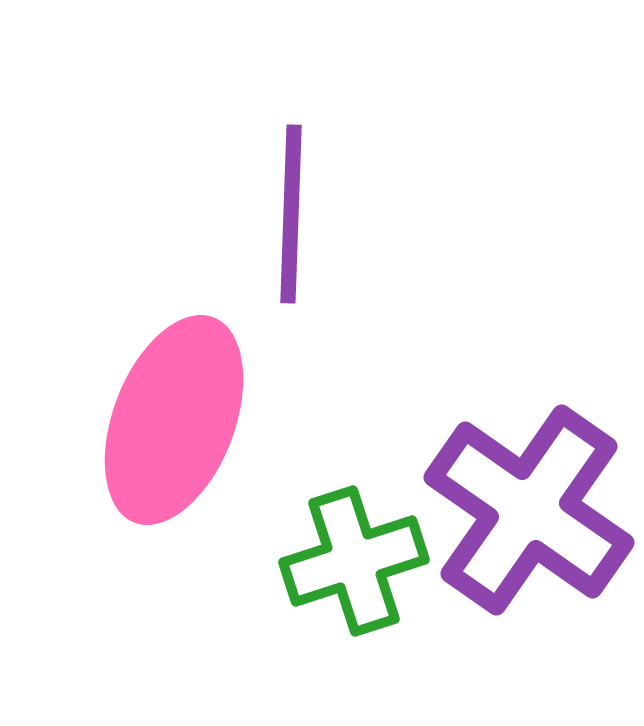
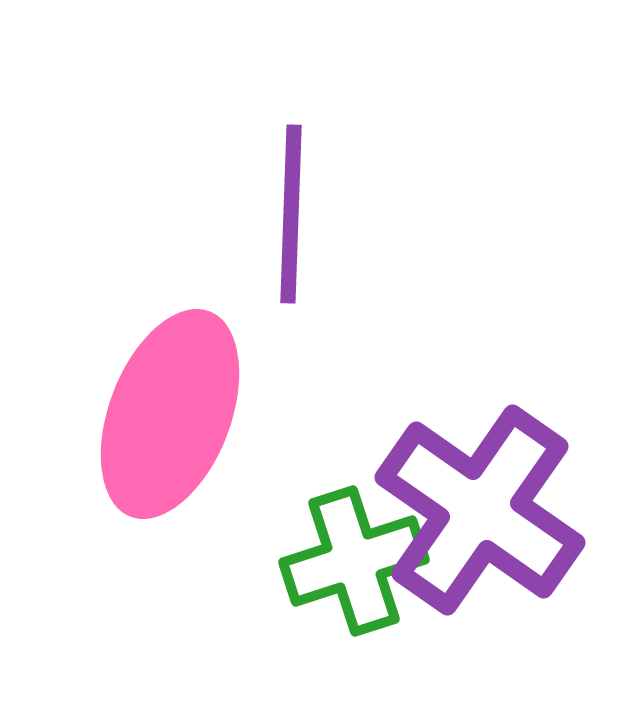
pink ellipse: moved 4 px left, 6 px up
purple cross: moved 49 px left
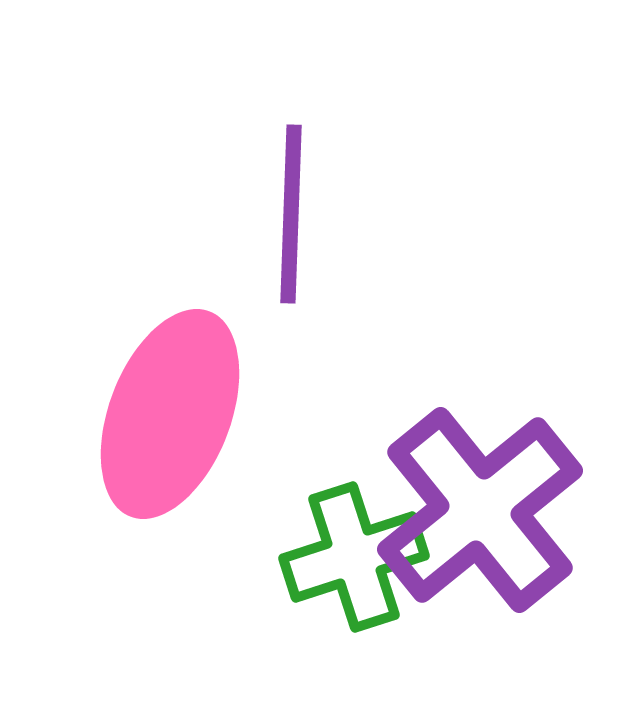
purple cross: rotated 16 degrees clockwise
green cross: moved 4 px up
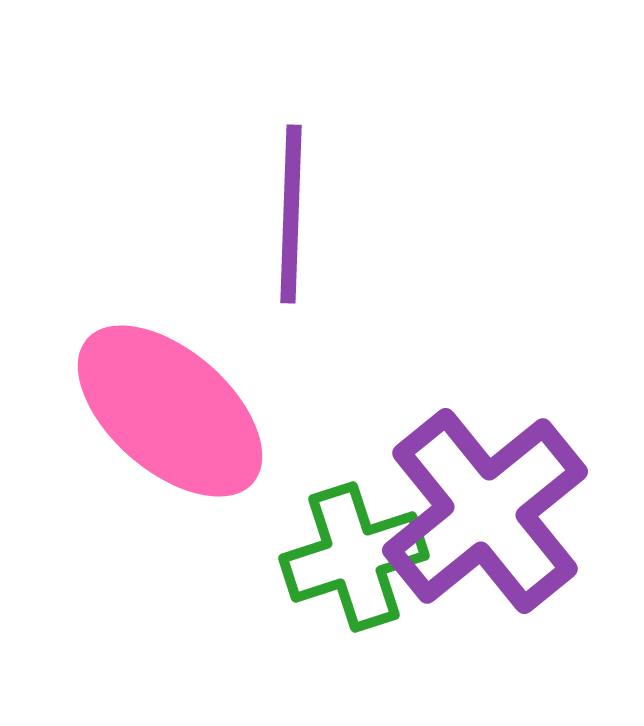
pink ellipse: moved 3 px up; rotated 70 degrees counterclockwise
purple cross: moved 5 px right, 1 px down
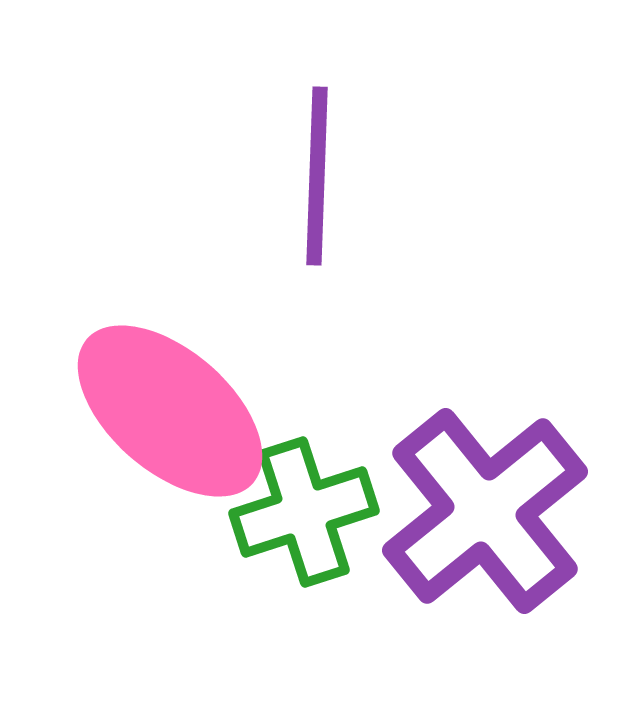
purple line: moved 26 px right, 38 px up
green cross: moved 50 px left, 45 px up
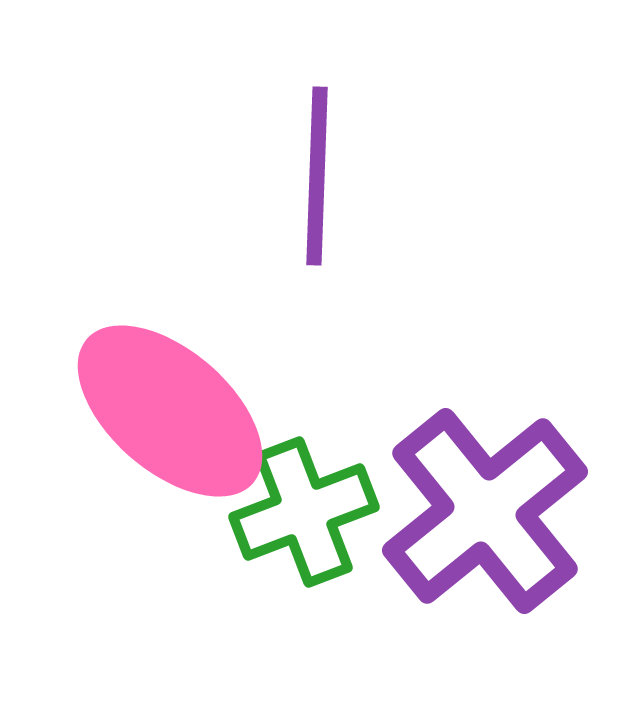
green cross: rotated 3 degrees counterclockwise
